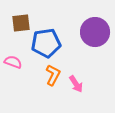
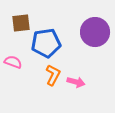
pink arrow: moved 2 px up; rotated 42 degrees counterclockwise
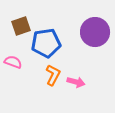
brown square: moved 3 px down; rotated 12 degrees counterclockwise
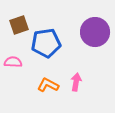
brown square: moved 2 px left, 1 px up
pink semicircle: rotated 18 degrees counterclockwise
orange L-shape: moved 5 px left, 10 px down; rotated 90 degrees counterclockwise
pink arrow: rotated 96 degrees counterclockwise
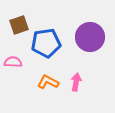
purple circle: moved 5 px left, 5 px down
orange L-shape: moved 3 px up
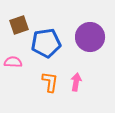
orange L-shape: moved 2 px right; rotated 70 degrees clockwise
